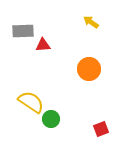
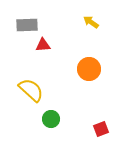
gray rectangle: moved 4 px right, 6 px up
yellow semicircle: moved 12 px up; rotated 8 degrees clockwise
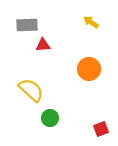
green circle: moved 1 px left, 1 px up
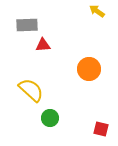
yellow arrow: moved 6 px right, 11 px up
red square: rotated 35 degrees clockwise
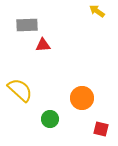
orange circle: moved 7 px left, 29 px down
yellow semicircle: moved 11 px left
green circle: moved 1 px down
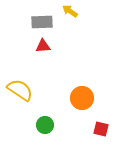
yellow arrow: moved 27 px left
gray rectangle: moved 15 px right, 3 px up
red triangle: moved 1 px down
yellow semicircle: rotated 8 degrees counterclockwise
green circle: moved 5 px left, 6 px down
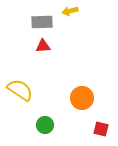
yellow arrow: rotated 49 degrees counterclockwise
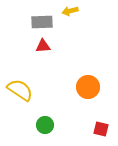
orange circle: moved 6 px right, 11 px up
